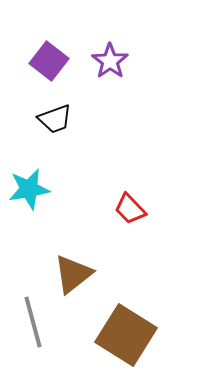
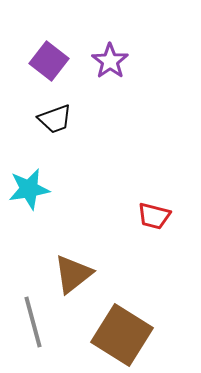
red trapezoid: moved 24 px right, 7 px down; rotated 32 degrees counterclockwise
brown square: moved 4 px left
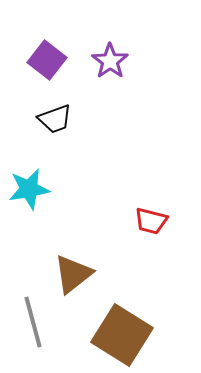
purple square: moved 2 px left, 1 px up
red trapezoid: moved 3 px left, 5 px down
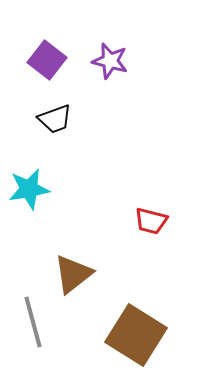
purple star: rotated 21 degrees counterclockwise
brown square: moved 14 px right
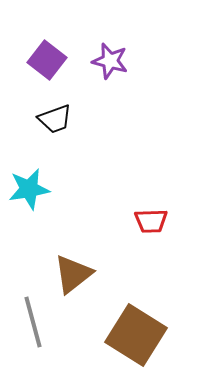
red trapezoid: rotated 16 degrees counterclockwise
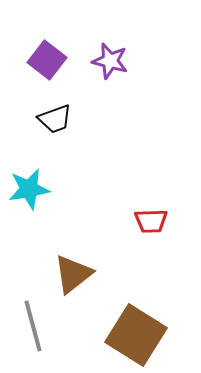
gray line: moved 4 px down
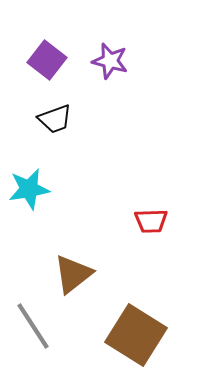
gray line: rotated 18 degrees counterclockwise
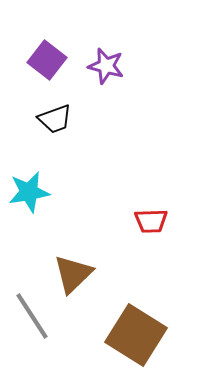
purple star: moved 4 px left, 5 px down
cyan star: moved 3 px down
brown triangle: rotated 6 degrees counterclockwise
gray line: moved 1 px left, 10 px up
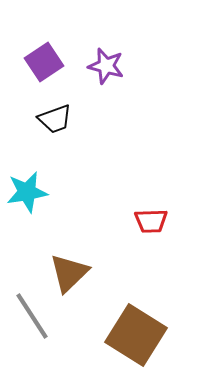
purple square: moved 3 px left, 2 px down; rotated 18 degrees clockwise
cyan star: moved 2 px left
brown triangle: moved 4 px left, 1 px up
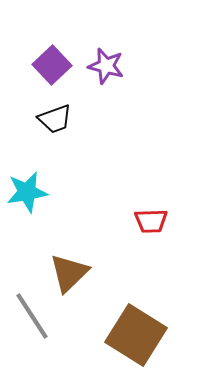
purple square: moved 8 px right, 3 px down; rotated 9 degrees counterclockwise
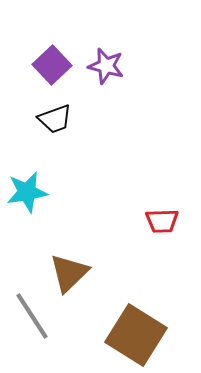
red trapezoid: moved 11 px right
